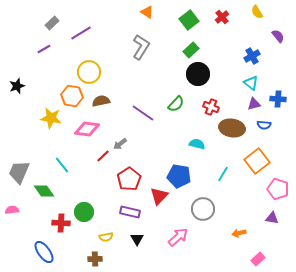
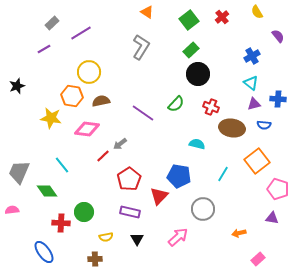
green diamond at (44, 191): moved 3 px right
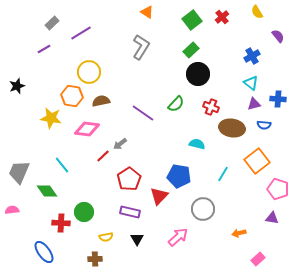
green square at (189, 20): moved 3 px right
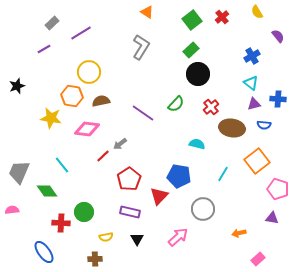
red cross at (211, 107): rotated 28 degrees clockwise
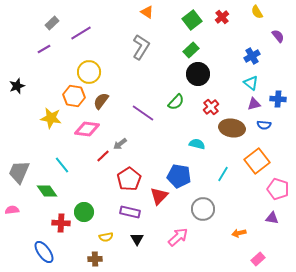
orange hexagon at (72, 96): moved 2 px right
brown semicircle at (101, 101): rotated 42 degrees counterclockwise
green semicircle at (176, 104): moved 2 px up
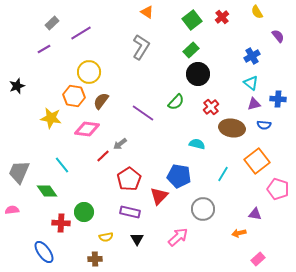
purple triangle at (272, 218): moved 17 px left, 4 px up
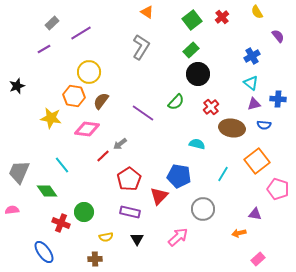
red cross at (61, 223): rotated 18 degrees clockwise
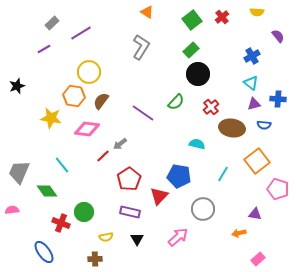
yellow semicircle at (257, 12): rotated 56 degrees counterclockwise
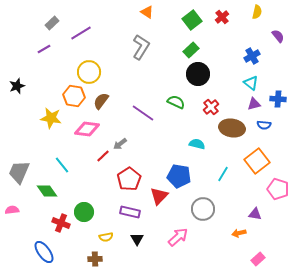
yellow semicircle at (257, 12): rotated 80 degrees counterclockwise
green semicircle at (176, 102): rotated 108 degrees counterclockwise
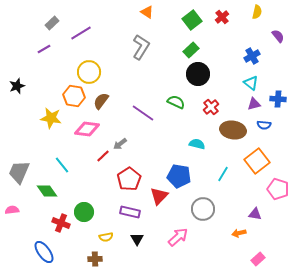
brown ellipse at (232, 128): moved 1 px right, 2 px down
